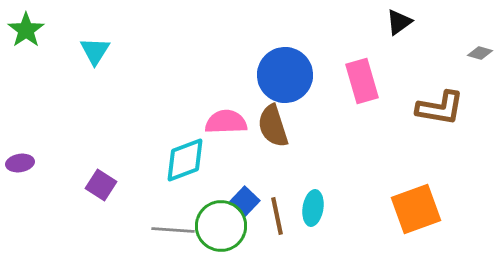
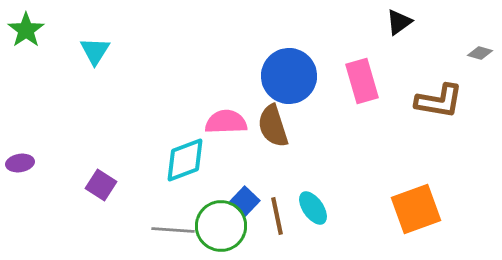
blue circle: moved 4 px right, 1 px down
brown L-shape: moved 1 px left, 7 px up
cyan ellipse: rotated 44 degrees counterclockwise
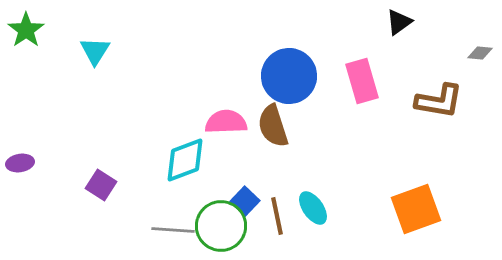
gray diamond: rotated 10 degrees counterclockwise
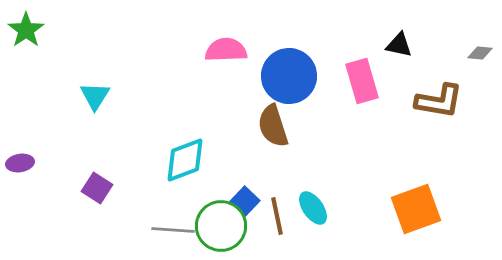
black triangle: moved 23 px down; rotated 48 degrees clockwise
cyan triangle: moved 45 px down
pink semicircle: moved 72 px up
purple square: moved 4 px left, 3 px down
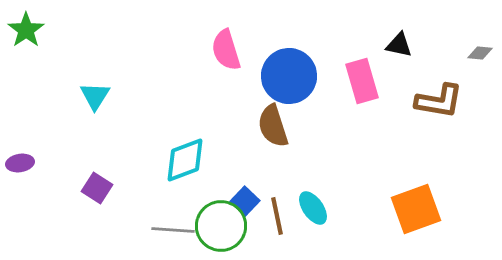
pink semicircle: rotated 105 degrees counterclockwise
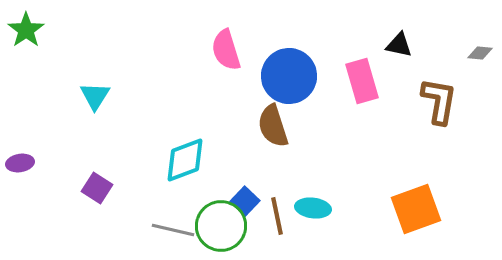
brown L-shape: rotated 90 degrees counterclockwise
cyan ellipse: rotated 48 degrees counterclockwise
gray line: rotated 9 degrees clockwise
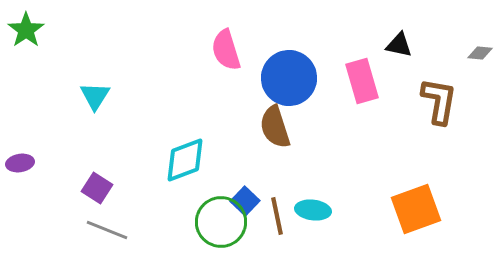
blue circle: moved 2 px down
brown semicircle: moved 2 px right, 1 px down
cyan ellipse: moved 2 px down
green circle: moved 4 px up
gray line: moved 66 px left; rotated 9 degrees clockwise
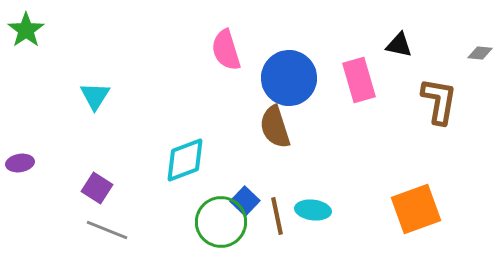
pink rectangle: moved 3 px left, 1 px up
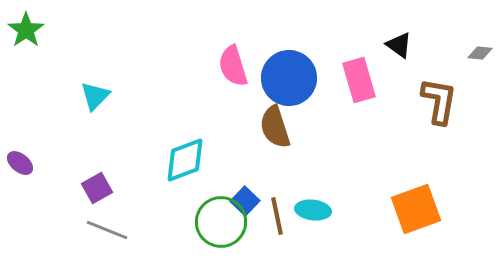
black triangle: rotated 24 degrees clockwise
pink semicircle: moved 7 px right, 16 px down
cyan triangle: rotated 12 degrees clockwise
purple ellipse: rotated 48 degrees clockwise
purple square: rotated 28 degrees clockwise
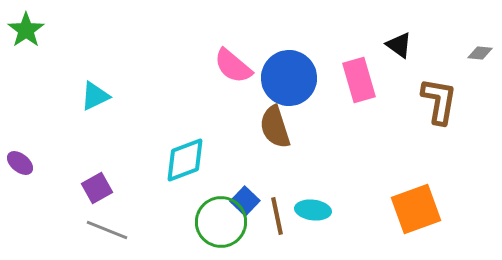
pink semicircle: rotated 33 degrees counterclockwise
cyan triangle: rotated 20 degrees clockwise
